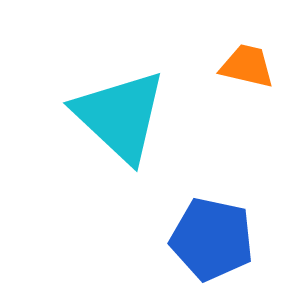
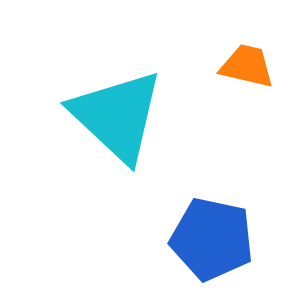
cyan triangle: moved 3 px left
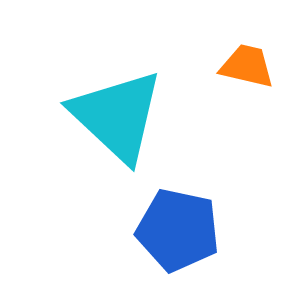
blue pentagon: moved 34 px left, 9 px up
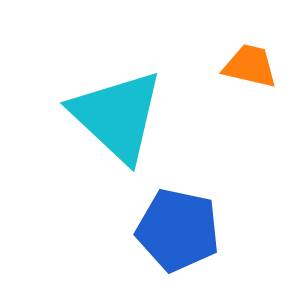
orange trapezoid: moved 3 px right
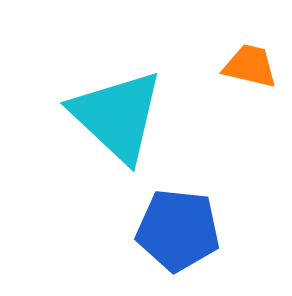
blue pentagon: rotated 6 degrees counterclockwise
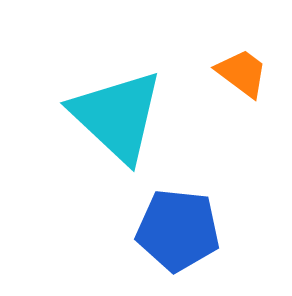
orange trapezoid: moved 8 px left, 7 px down; rotated 24 degrees clockwise
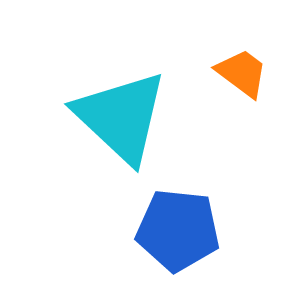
cyan triangle: moved 4 px right, 1 px down
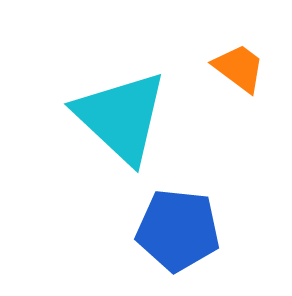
orange trapezoid: moved 3 px left, 5 px up
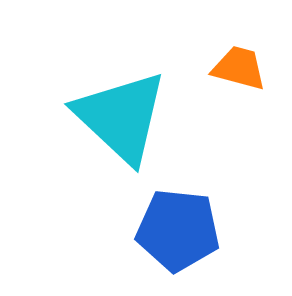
orange trapezoid: rotated 22 degrees counterclockwise
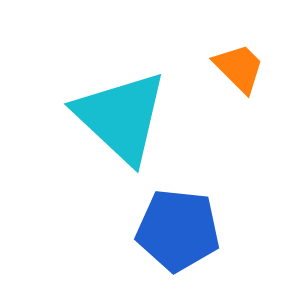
orange trapezoid: rotated 30 degrees clockwise
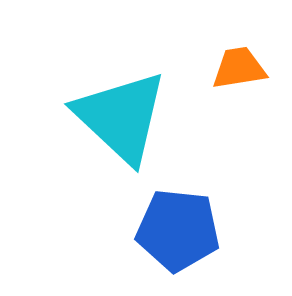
orange trapezoid: rotated 54 degrees counterclockwise
